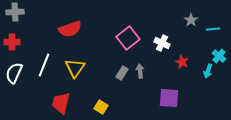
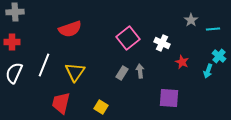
yellow triangle: moved 4 px down
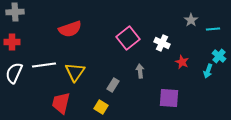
white line: rotated 60 degrees clockwise
gray rectangle: moved 9 px left, 12 px down
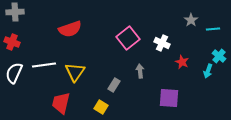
red cross: rotated 21 degrees clockwise
gray rectangle: moved 1 px right
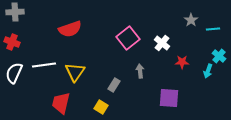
white cross: rotated 14 degrees clockwise
red star: rotated 24 degrees counterclockwise
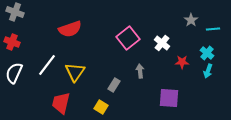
gray cross: rotated 24 degrees clockwise
cyan cross: moved 12 px left, 3 px up
white line: moved 3 px right; rotated 45 degrees counterclockwise
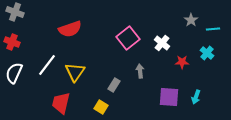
cyan arrow: moved 12 px left, 26 px down
purple square: moved 1 px up
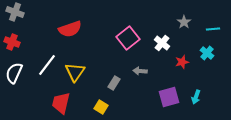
gray star: moved 7 px left, 2 px down
red star: rotated 16 degrees counterclockwise
gray arrow: rotated 80 degrees counterclockwise
gray rectangle: moved 2 px up
purple square: rotated 20 degrees counterclockwise
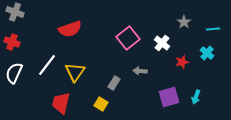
yellow square: moved 3 px up
